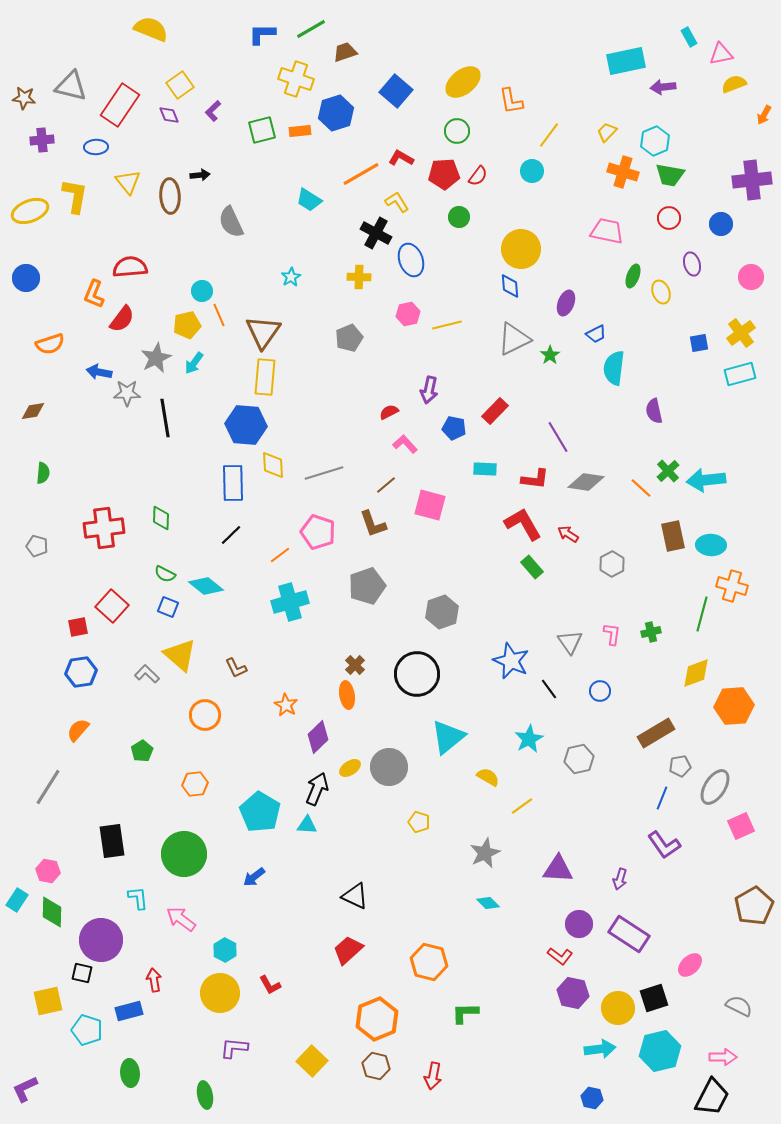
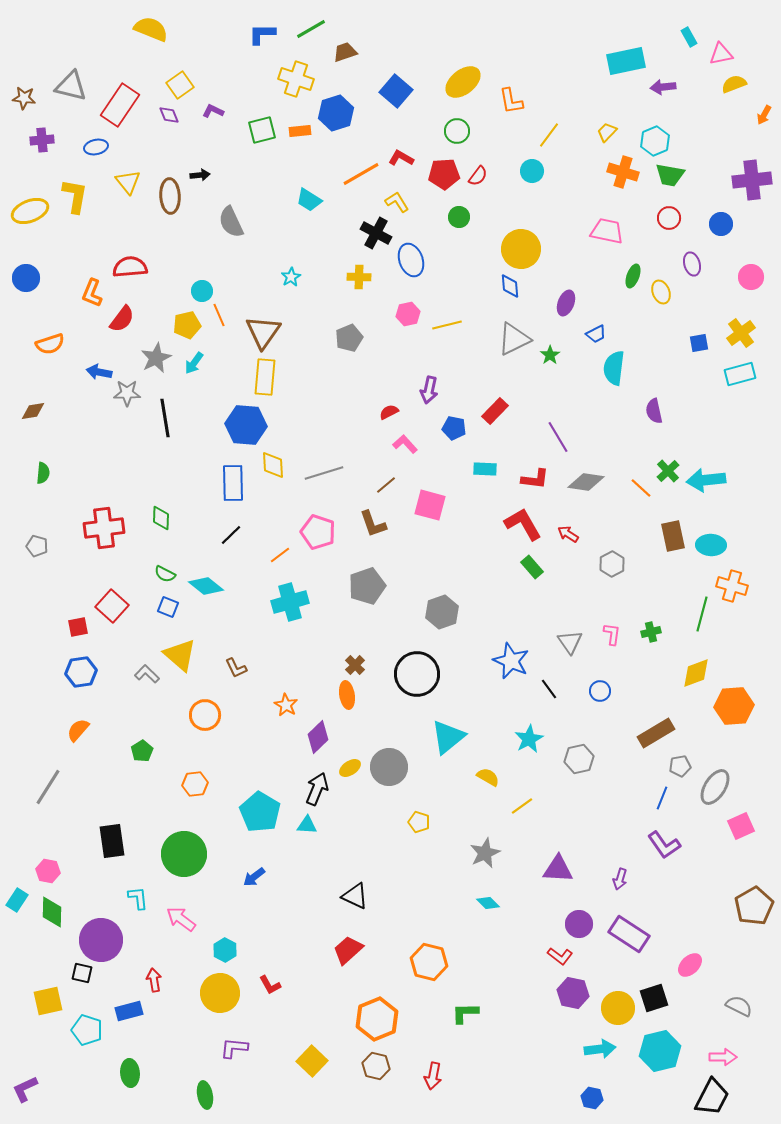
purple L-shape at (213, 111): rotated 70 degrees clockwise
blue ellipse at (96, 147): rotated 10 degrees counterclockwise
orange L-shape at (94, 294): moved 2 px left, 1 px up
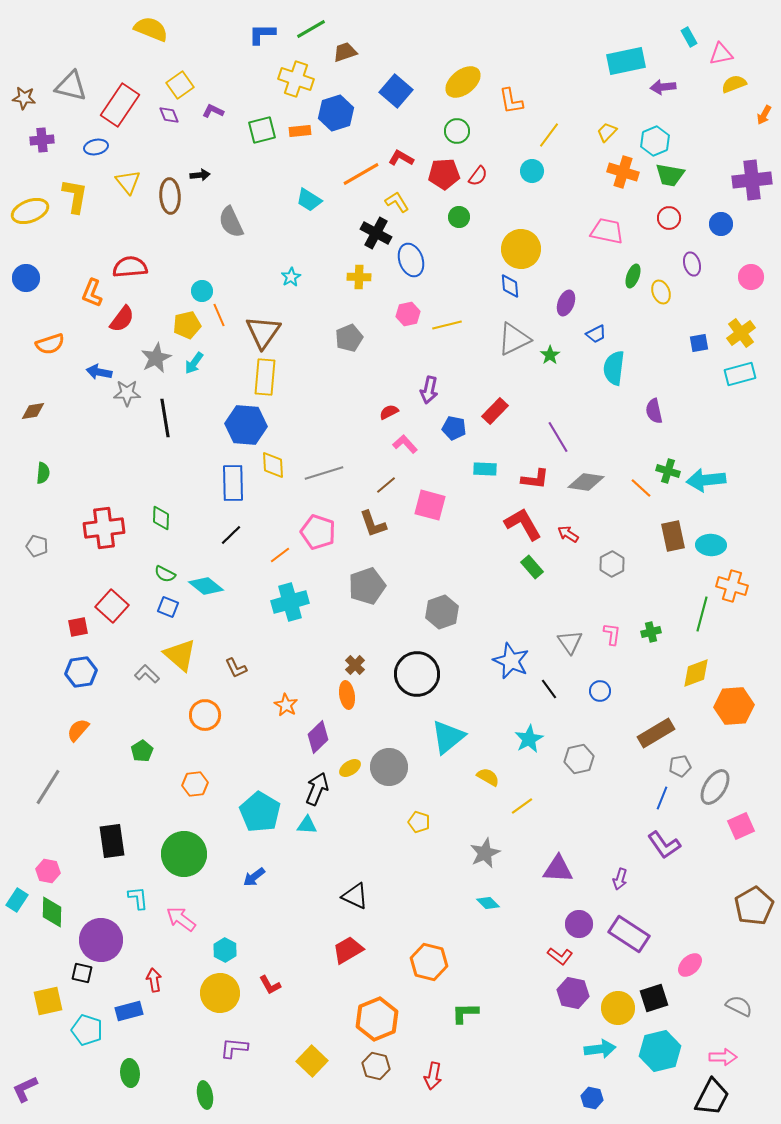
green cross at (668, 471): rotated 30 degrees counterclockwise
red trapezoid at (348, 950): rotated 12 degrees clockwise
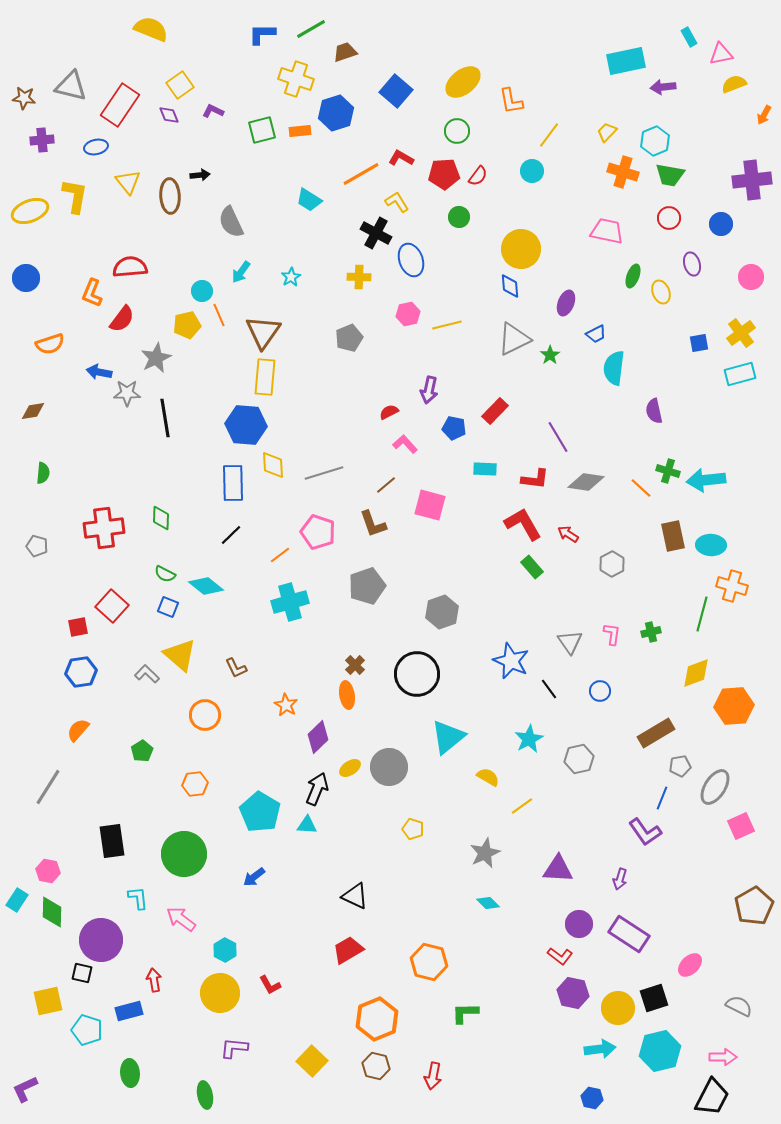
cyan arrow at (194, 363): moved 47 px right, 91 px up
yellow pentagon at (419, 822): moved 6 px left, 7 px down
purple L-shape at (664, 845): moved 19 px left, 13 px up
